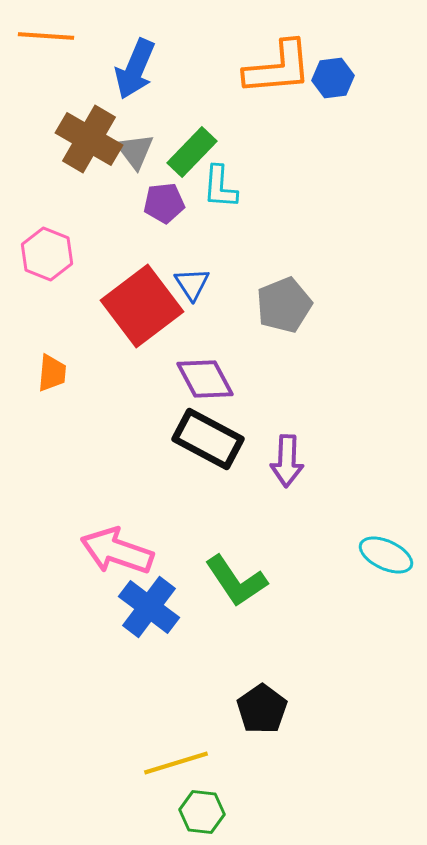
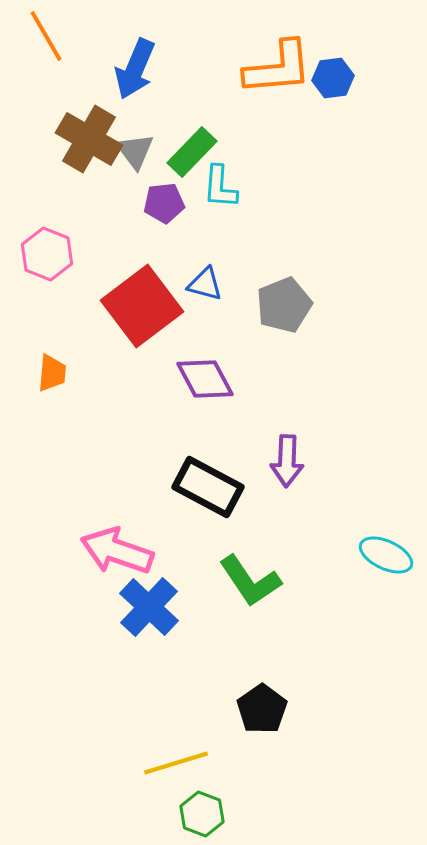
orange line: rotated 56 degrees clockwise
blue triangle: moved 13 px right; rotated 42 degrees counterclockwise
black rectangle: moved 48 px down
green L-shape: moved 14 px right
blue cross: rotated 6 degrees clockwise
green hexagon: moved 2 px down; rotated 15 degrees clockwise
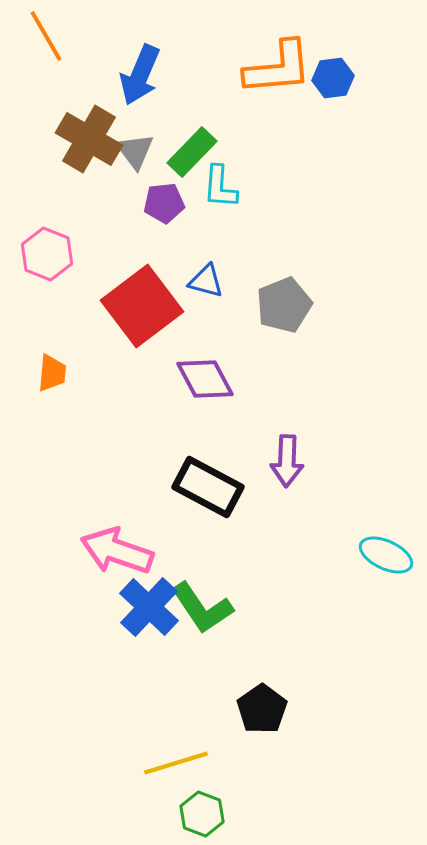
blue arrow: moved 5 px right, 6 px down
blue triangle: moved 1 px right, 3 px up
green L-shape: moved 48 px left, 27 px down
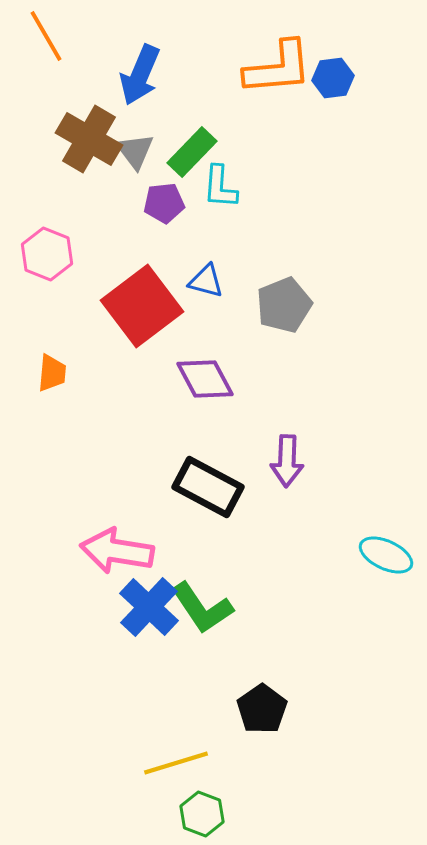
pink arrow: rotated 10 degrees counterclockwise
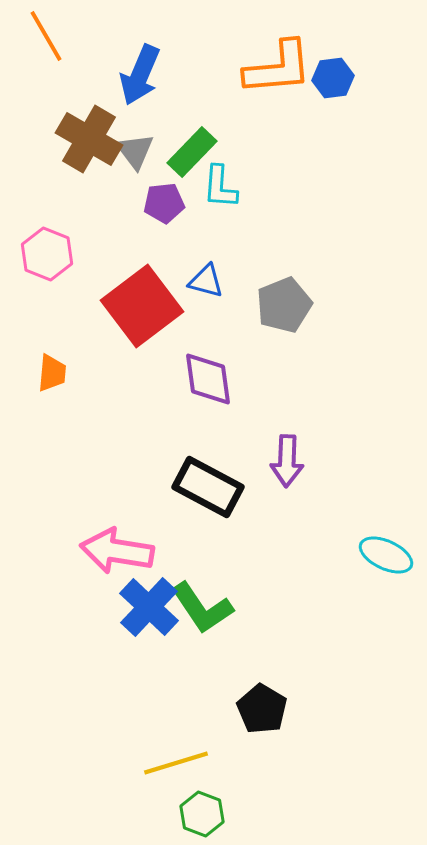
purple diamond: moved 3 px right; rotated 20 degrees clockwise
black pentagon: rotated 6 degrees counterclockwise
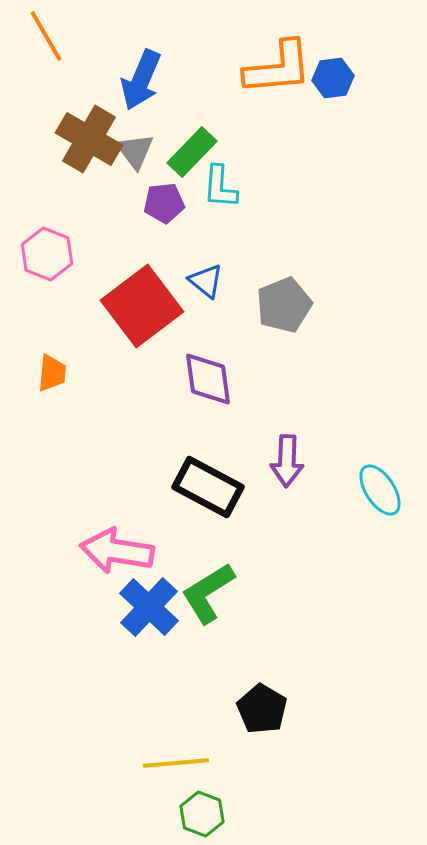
blue arrow: moved 1 px right, 5 px down
blue triangle: rotated 24 degrees clockwise
cyan ellipse: moved 6 px left, 65 px up; rotated 32 degrees clockwise
green L-shape: moved 6 px right, 15 px up; rotated 92 degrees clockwise
yellow line: rotated 12 degrees clockwise
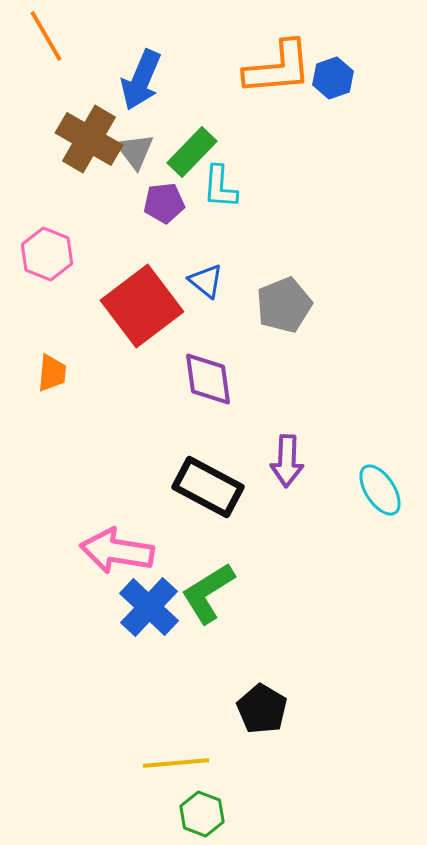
blue hexagon: rotated 12 degrees counterclockwise
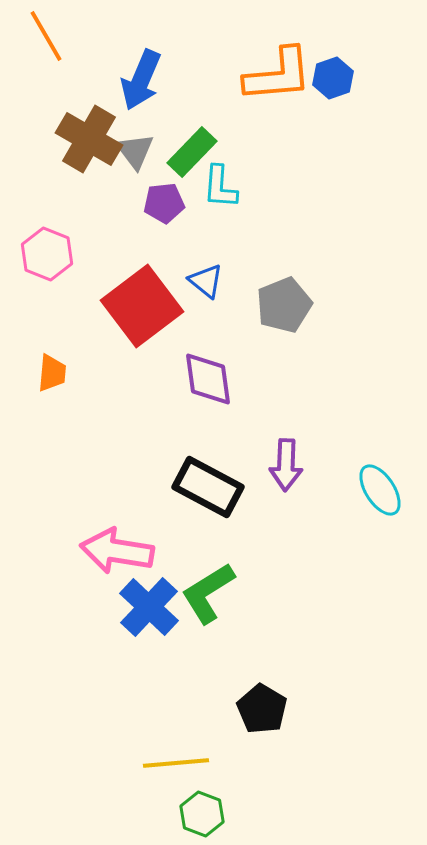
orange L-shape: moved 7 px down
purple arrow: moved 1 px left, 4 px down
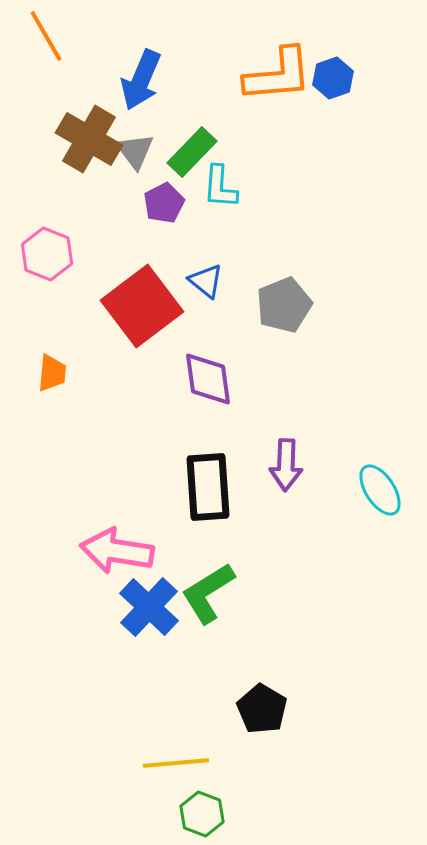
purple pentagon: rotated 21 degrees counterclockwise
black rectangle: rotated 58 degrees clockwise
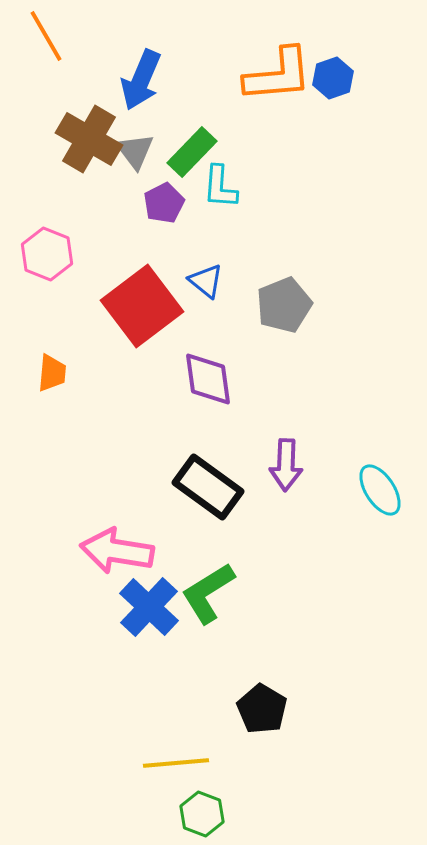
black rectangle: rotated 50 degrees counterclockwise
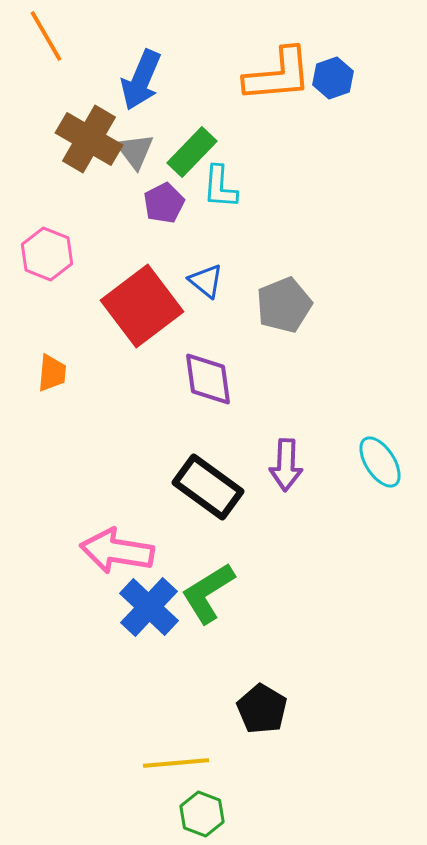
cyan ellipse: moved 28 px up
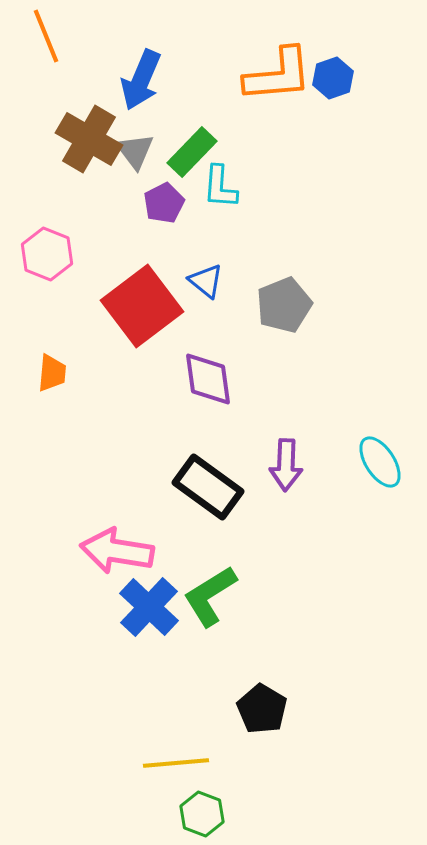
orange line: rotated 8 degrees clockwise
green L-shape: moved 2 px right, 3 px down
